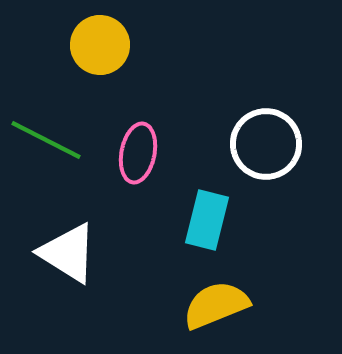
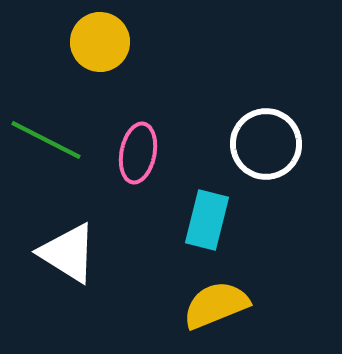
yellow circle: moved 3 px up
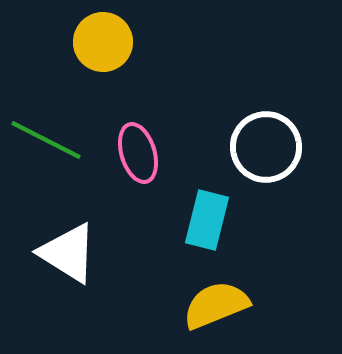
yellow circle: moved 3 px right
white circle: moved 3 px down
pink ellipse: rotated 28 degrees counterclockwise
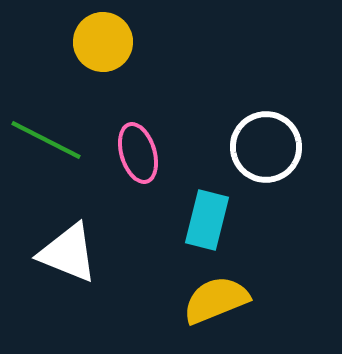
white triangle: rotated 10 degrees counterclockwise
yellow semicircle: moved 5 px up
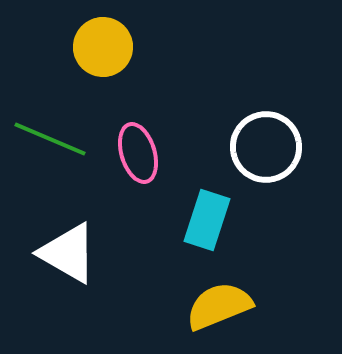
yellow circle: moved 5 px down
green line: moved 4 px right, 1 px up; rotated 4 degrees counterclockwise
cyan rectangle: rotated 4 degrees clockwise
white triangle: rotated 8 degrees clockwise
yellow semicircle: moved 3 px right, 6 px down
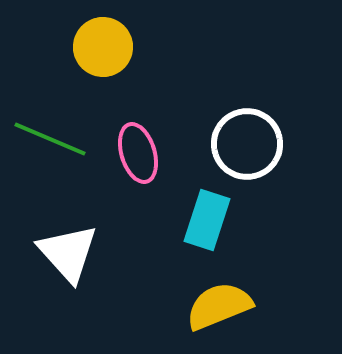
white circle: moved 19 px left, 3 px up
white triangle: rotated 18 degrees clockwise
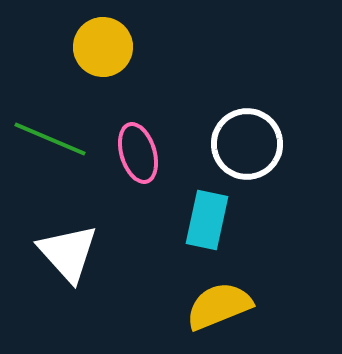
cyan rectangle: rotated 6 degrees counterclockwise
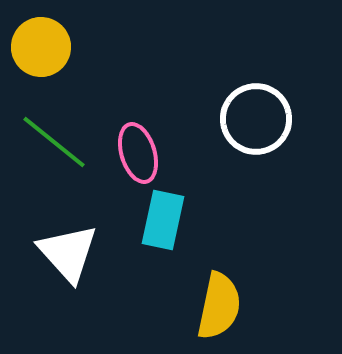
yellow circle: moved 62 px left
green line: moved 4 px right, 3 px down; rotated 16 degrees clockwise
white circle: moved 9 px right, 25 px up
cyan rectangle: moved 44 px left
yellow semicircle: rotated 124 degrees clockwise
